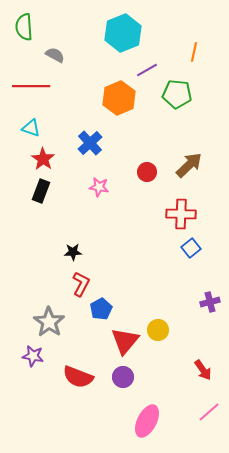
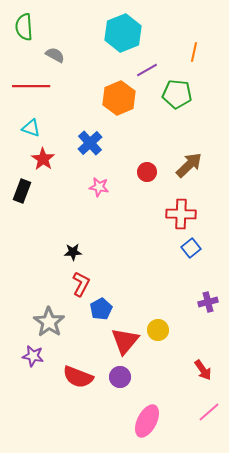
black rectangle: moved 19 px left
purple cross: moved 2 px left
purple circle: moved 3 px left
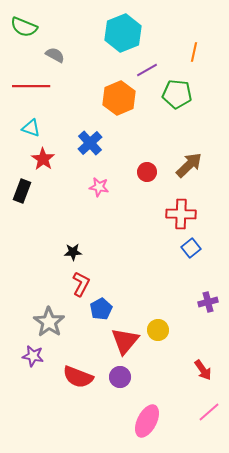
green semicircle: rotated 64 degrees counterclockwise
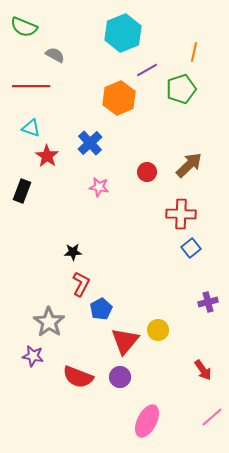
green pentagon: moved 4 px right, 5 px up; rotated 24 degrees counterclockwise
red star: moved 4 px right, 3 px up
pink line: moved 3 px right, 5 px down
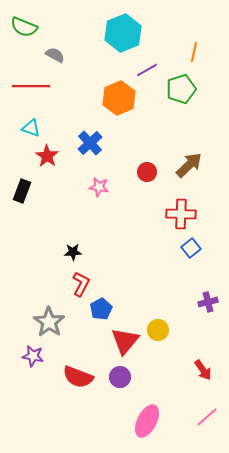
pink line: moved 5 px left
